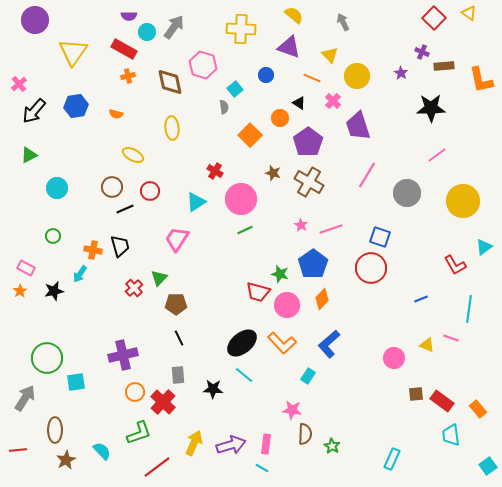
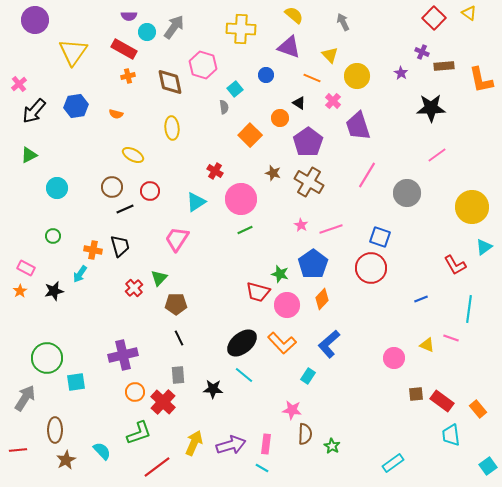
yellow circle at (463, 201): moved 9 px right, 6 px down
cyan rectangle at (392, 459): moved 1 px right, 4 px down; rotated 30 degrees clockwise
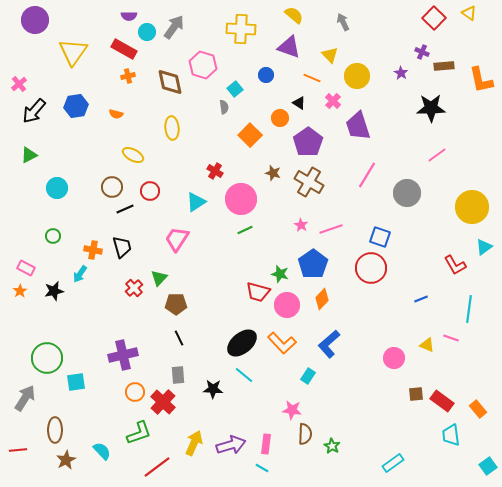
black trapezoid at (120, 246): moved 2 px right, 1 px down
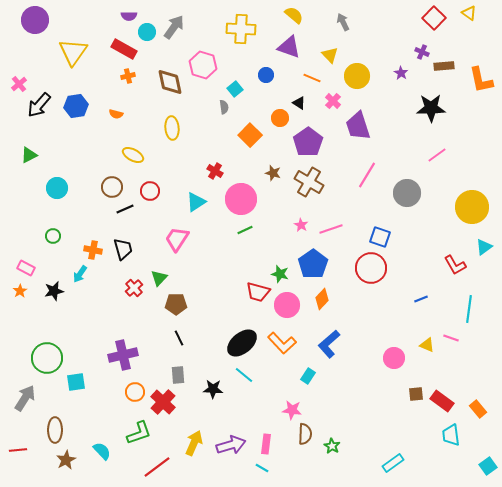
black arrow at (34, 111): moved 5 px right, 6 px up
black trapezoid at (122, 247): moved 1 px right, 2 px down
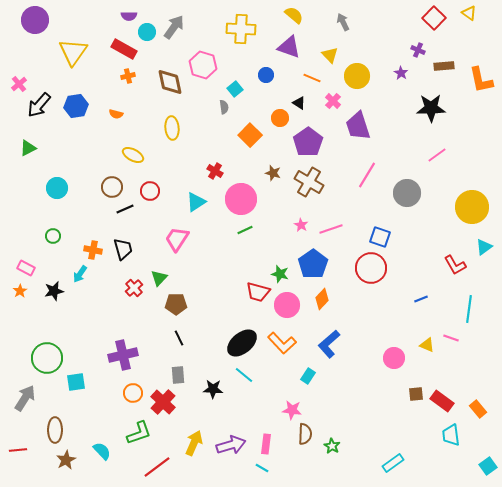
purple cross at (422, 52): moved 4 px left, 2 px up
green triangle at (29, 155): moved 1 px left, 7 px up
orange circle at (135, 392): moved 2 px left, 1 px down
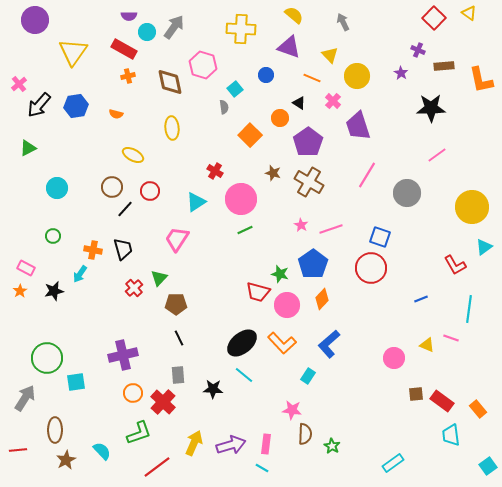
black line at (125, 209): rotated 24 degrees counterclockwise
